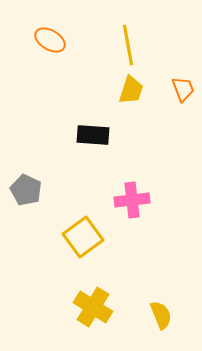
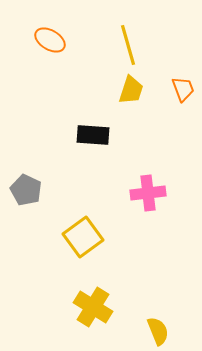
yellow line: rotated 6 degrees counterclockwise
pink cross: moved 16 px right, 7 px up
yellow semicircle: moved 3 px left, 16 px down
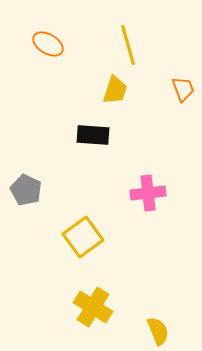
orange ellipse: moved 2 px left, 4 px down
yellow trapezoid: moved 16 px left
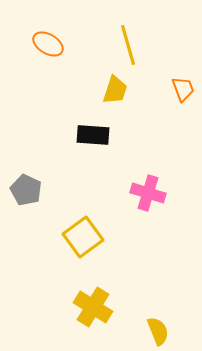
pink cross: rotated 24 degrees clockwise
